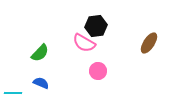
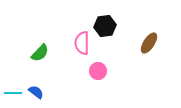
black hexagon: moved 9 px right
pink semicircle: moved 2 px left; rotated 60 degrees clockwise
blue semicircle: moved 5 px left, 9 px down; rotated 14 degrees clockwise
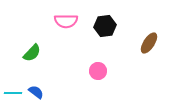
pink semicircle: moved 16 px left, 22 px up; rotated 90 degrees counterclockwise
green semicircle: moved 8 px left
